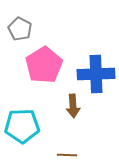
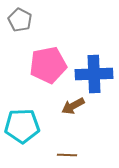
gray pentagon: moved 9 px up
pink pentagon: moved 4 px right; rotated 21 degrees clockwise
blue cross: moved 2 px left
brown arrow: rotated 65 degrees clockwise
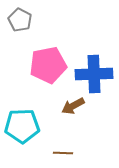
brown line: moved 4 px left, 2 px up
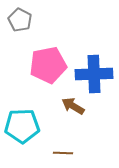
brown arrow: rotated 60 degrees clockwise
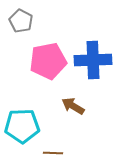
gray pentagon: moved 1 px right, 1 px down
pink pentagon: moved 4 px up
blue cross: moved 1 px left, 14 px up
brown line: moved 10 px left
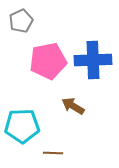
gray pentagon: rotated 20 degrees clockwise
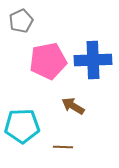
brown line: moved 10 px right, 6 px up
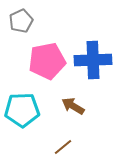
pink pentagon: moved 1 px left
cyan pentagon: moved 16 px up
brown line: rotated 42 degrees counterclockwise
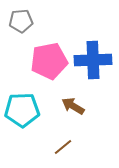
gray pentagon: rotated 20 degrees clockwise
pink pentagon: moved 2 px right
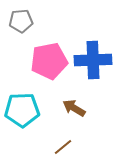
brown arrow: moved 1 px right, 2 px down
